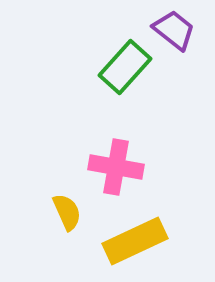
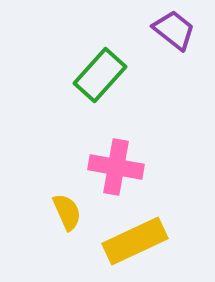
green rectangle: moved 25 px left, 8 px down
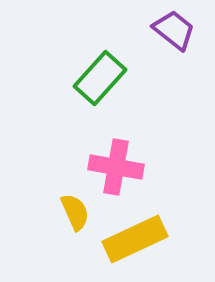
green rectangle: moved 3 px down
yellow semicircle: moved 8 px right
yellow rectangle: moved 2 px up
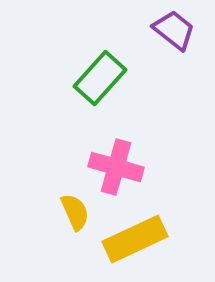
pink cross: rotated 6 degrees clockwise
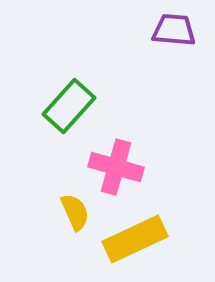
purple trapezoid: rotated 33 degrees counterclockwise
green rectangle: moved 31 px left, 28 px down
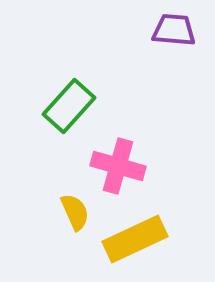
pink cross: moved 2 px right, 1 px up
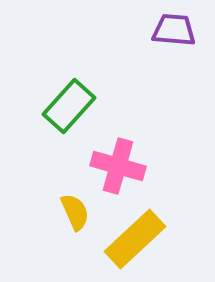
yellow rectangle: rotated 18 degrees counterclockwise
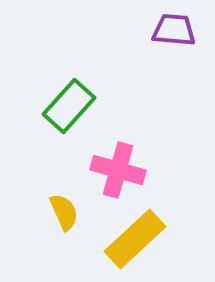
pink cross: moved 4 px down
yellow semicircle: moved 11 px left
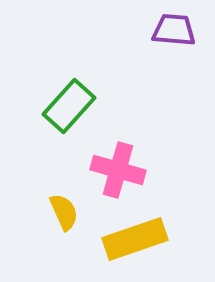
yellow rectangle: rotated 24 degrees clockwise
